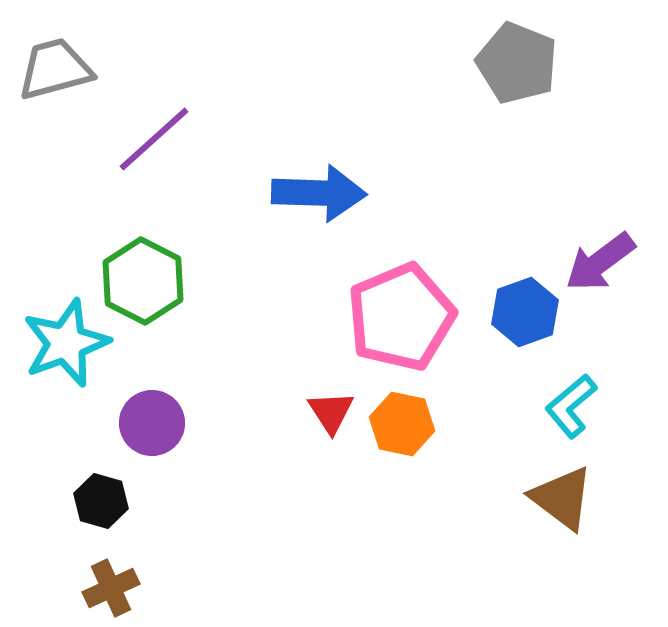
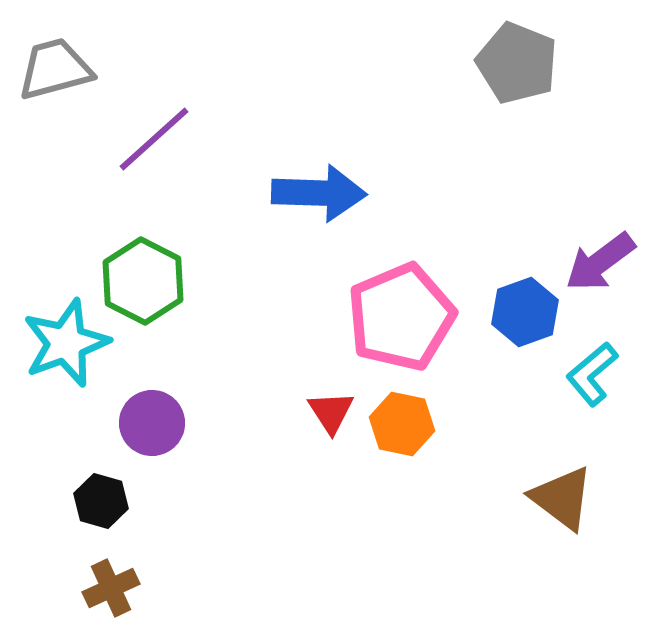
cyan L-shape: moved 21 px right, 32 px up
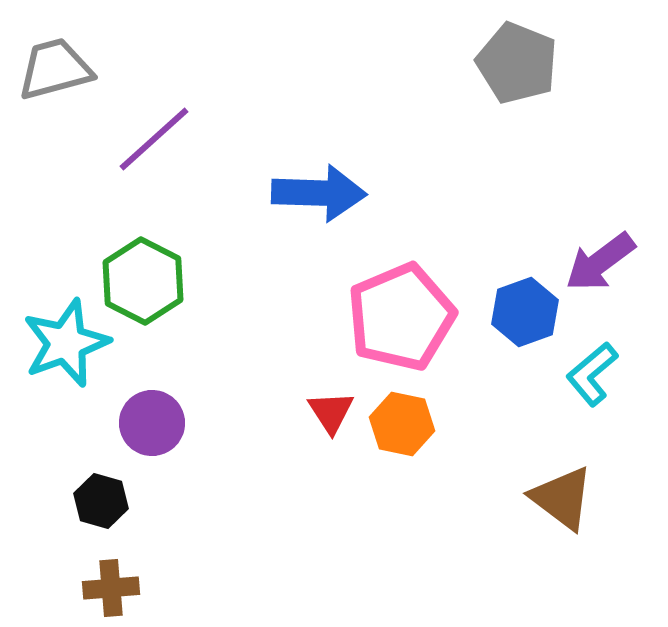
brown cross: rotated 20 degrees clockwise
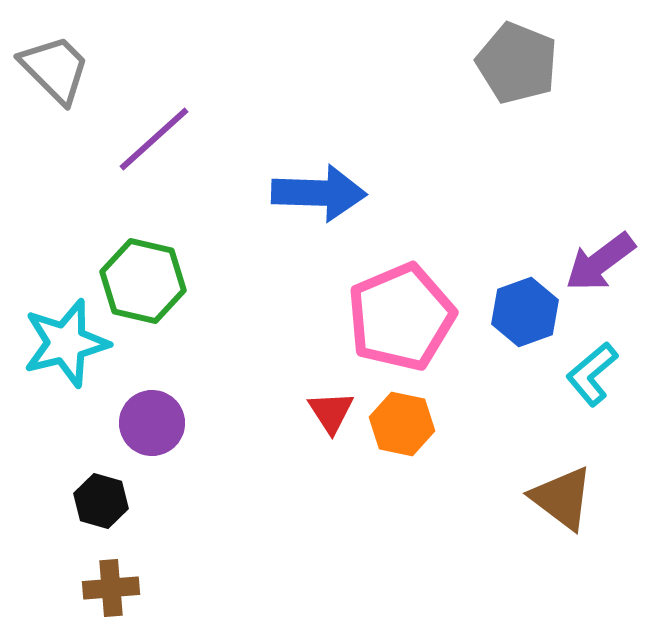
gray trapezoid: rotated 60 degrees clockwise
green hexagon: rotated 14 degrees counterclockwise
cyan star: rotated 6 degrees clockwise
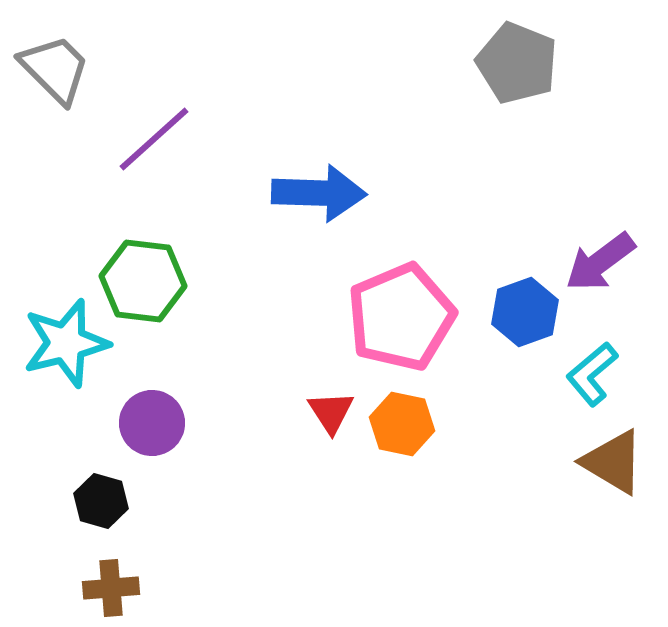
green hexagon: rotated 6 degrees counterclockwise
brown triangle: moved 51 px right, 36 px up; rotated 6 degrees counterclockwise
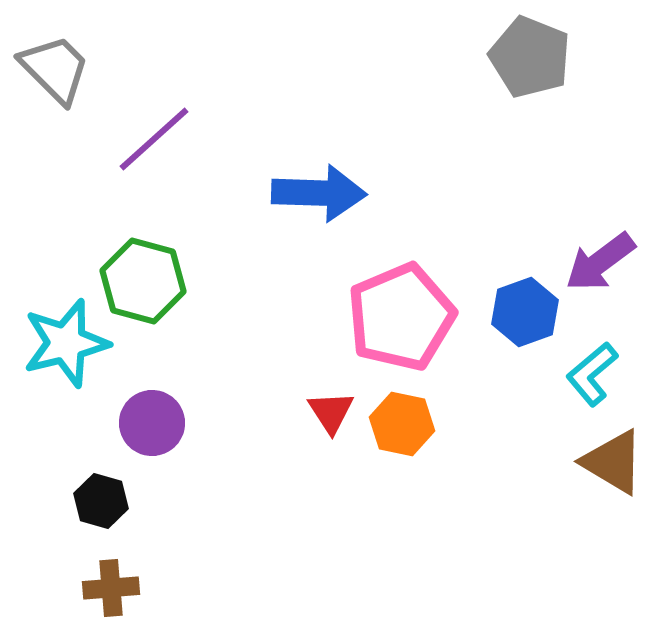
gray pentagon: moved 13 px right, 6 px up
green hexagon: rotated 8 degrees clockwise
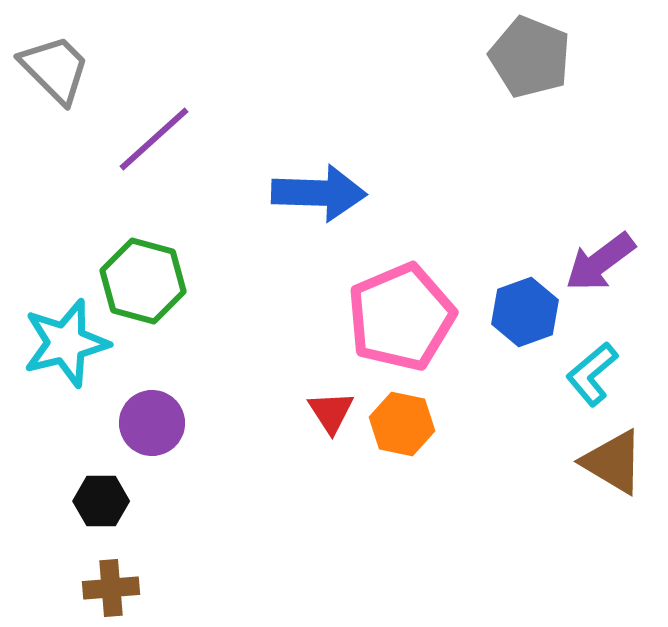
black hexagon: rotated 16 degrees counterclockwise
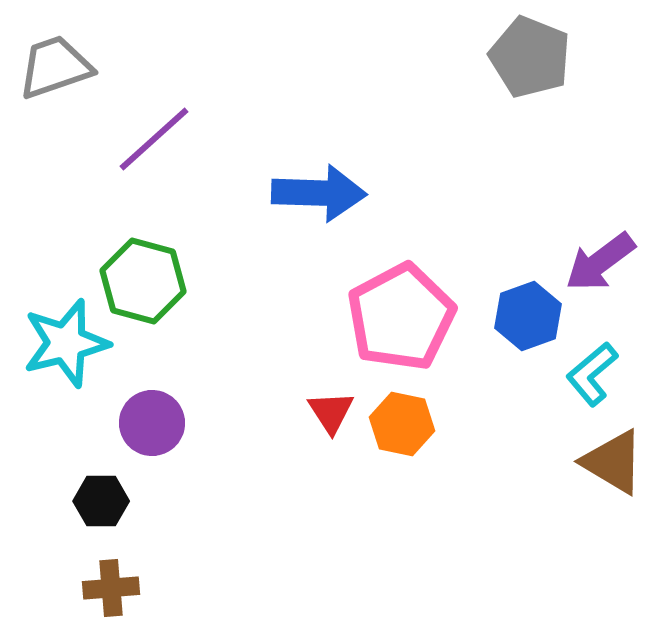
gray trapezoid: moved 2 px up; rotated 64 degrees counterclockwise
blue hexagon: moved 3 px right, 4 px down
pink pentagon: rotated 5 degrees counterclockwise
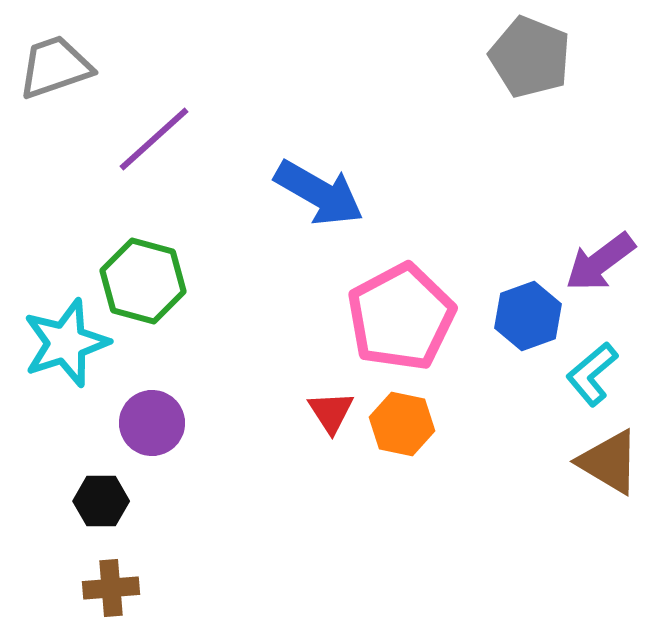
blue arrow: rotated 28 degrees clockwise
cyan star: rotated 4 degrees counterclockwise
brown triangle: moved 4 px left
